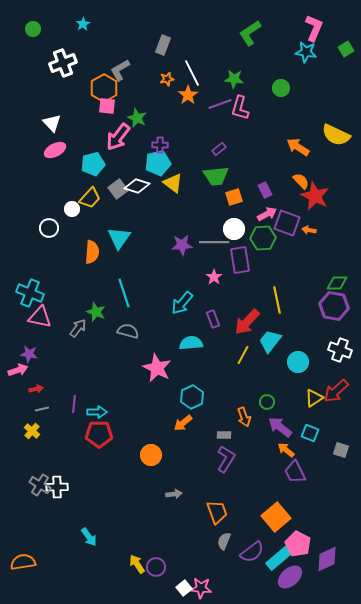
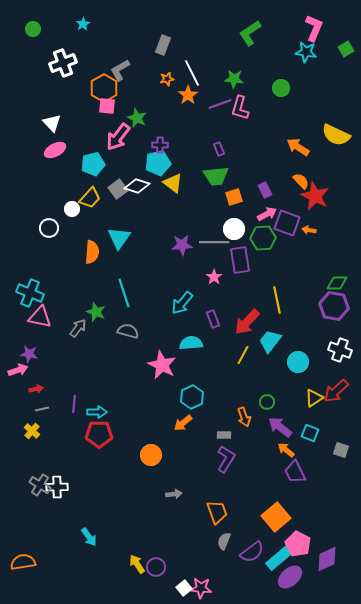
purple rectangle at (219, 149): rotated 72 degrees counterclockwise
pink star at (157, 368): moved 5 px right, 3 px up
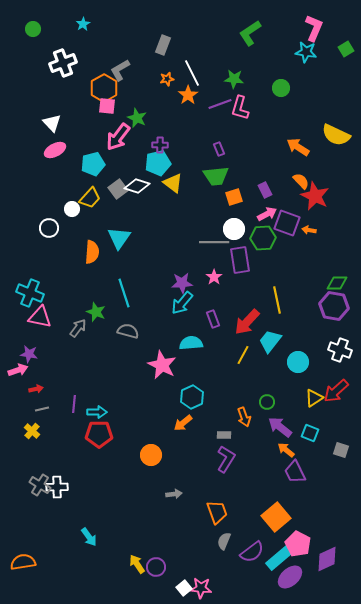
purple star at (182, 245): moved 38 px down
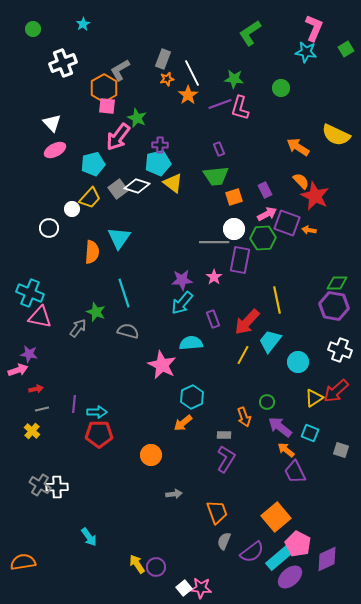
gray rectangle at (163, 45): moved 14 px down
purple rectangle at (240, 260): rotated 20 degrees clockwise
purple star at (182, 283): moved 3 px up
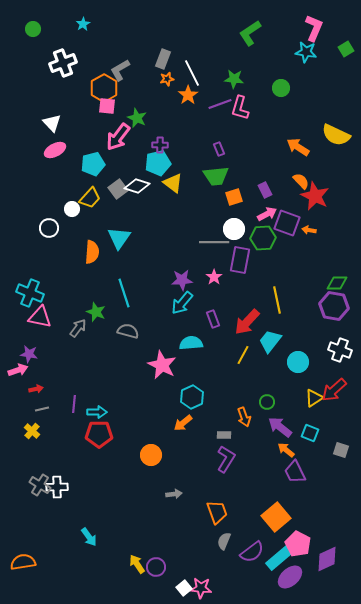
red arrow at (336, 391): moved 2 px left, 1 px up
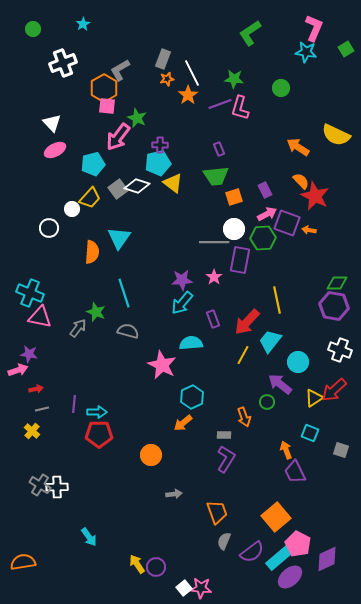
purple arrow at (280, 427): moved 43 px up
orange arrow at (286, 450): rotated 30 degrees clockwise
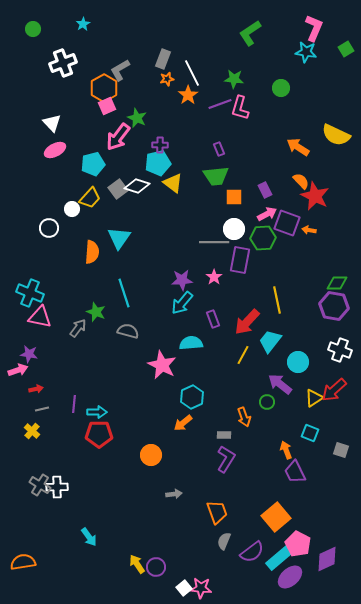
pink square at (107, 106): rotated 30 degrees counterclockwise
orange square at (234, 197): rotated 18 degrees clockwise
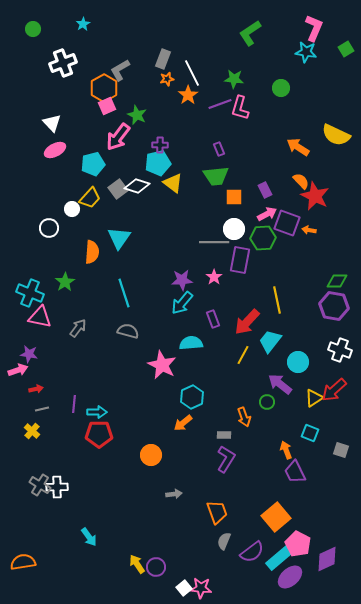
green star at (137, 118): moved 3 px up
green diamond at (337, 283): moved 2 px up
green star at (96, 312): moved 31 px left, 30 px up; rotated 18 degrees clockwise
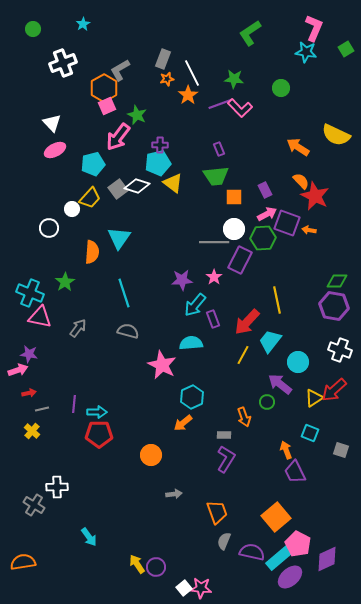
pink L-shape at (240, 108): rotated 60 degrees counterclockwise
purple rectangle at (240, 260): rotated 16 degrees clockwise
cyan arrow at (182, 303): moved 13 px right, 2 px down
red arrow at (36, 389): moved 7 px left, 4 px down
gray cross at (40, 485): moved 6 px left, 20 px down
purple semicircle at (252, 552): rotated 130 degrees counterclockwise
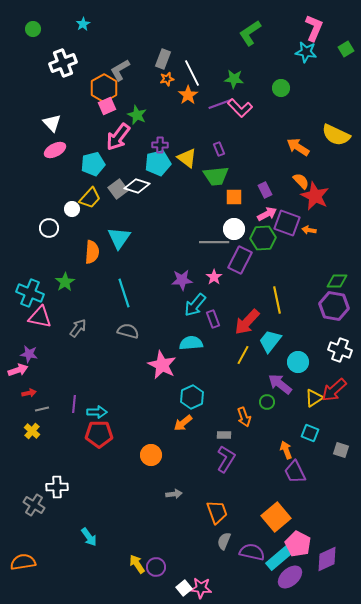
yellow triangle at (173, 183): moved 14 px right, 25 px up
